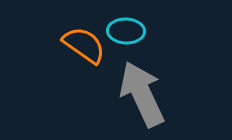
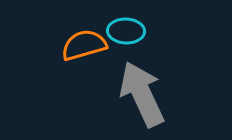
orange semicircle: rotated 51 degrees counterclockwise
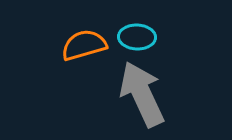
cyan ellipse: moved 11 px right, 6 px down
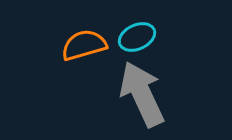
cyan ellipse: rotated 27 degrees counterclockwise
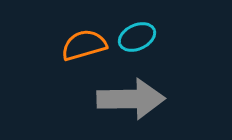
gray arrow: moved 11 px left, 5 px down; rotated 114 degrees clockwise
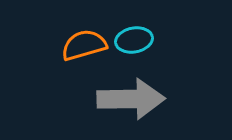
cyan ellipse: moved 3 px left, 3 px down; rotated 15 degrees clockwise
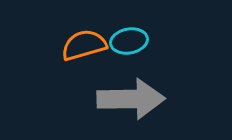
cyan ellipse: moved 5 px left, 1 px down
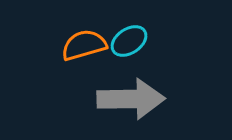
cyan ellipse: rotated 24 degrees counterclockwise
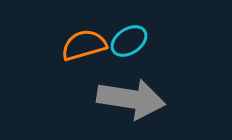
gray arrow: rotated 10 degrees clockwise
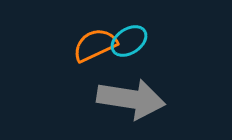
orange semicircle: moved 11 px right; rotated 9 degrees counterclockwise
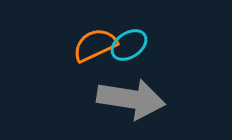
cyan ellipse: moved 4 px down
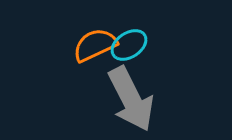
gray arrow: rotated 54 degrees clockwise
